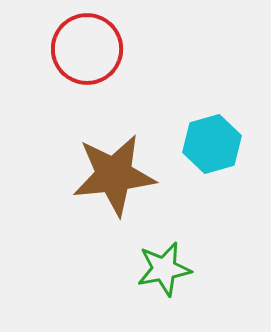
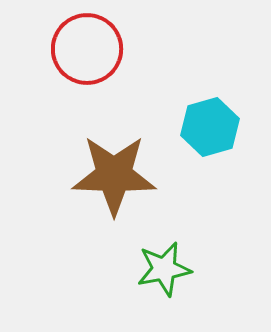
cyan hexagon: moved 2 px left, 17 px up
brown star: rotated 8 degrees clockwise
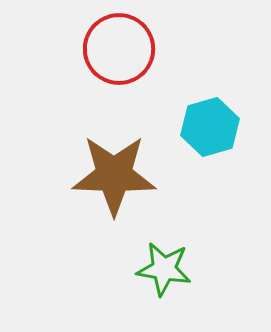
red circle: moved 32 px right
green star: rotated 20 degrees clockwise
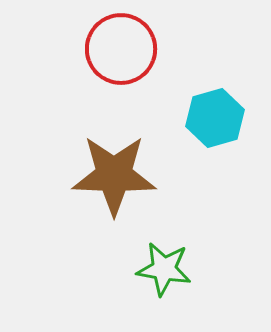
red circle: moved 2 px right
cyan hexagon: moved 5 px right, 9 px up
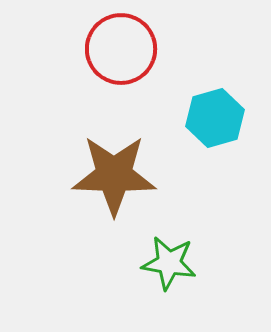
green star: moved 5 px right, 6 px up
